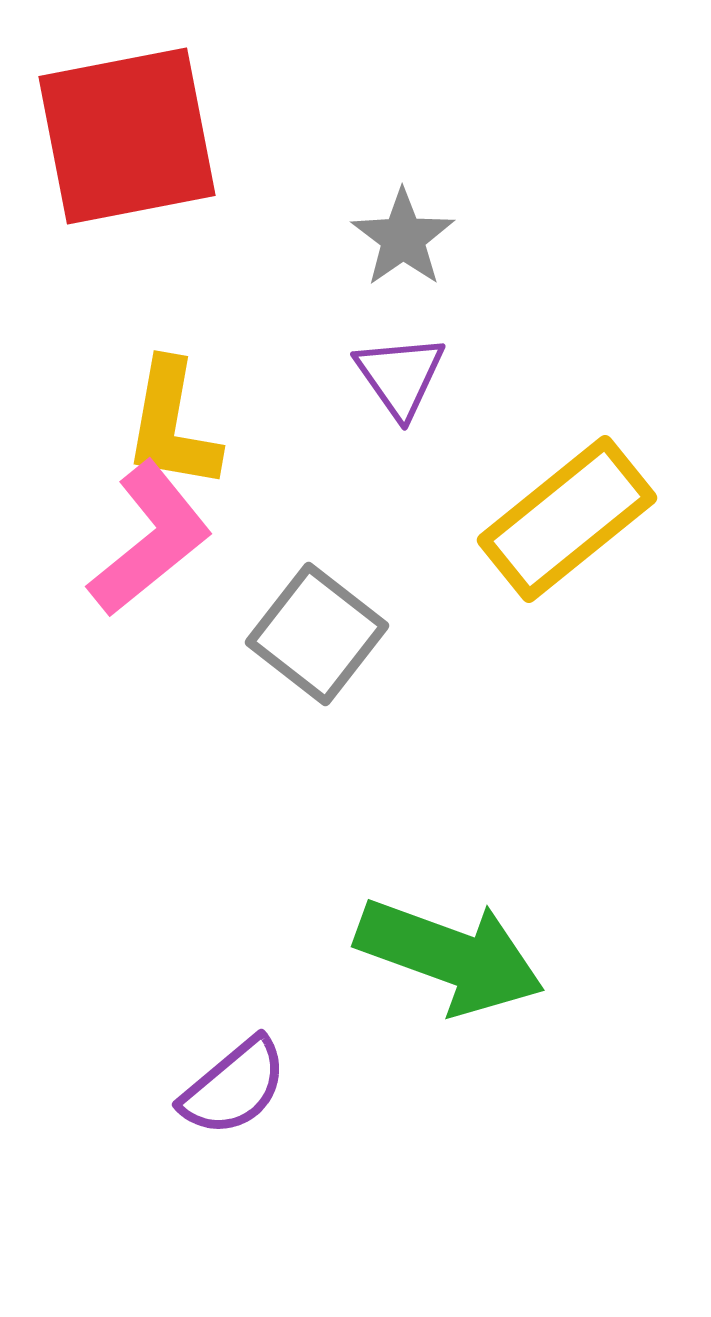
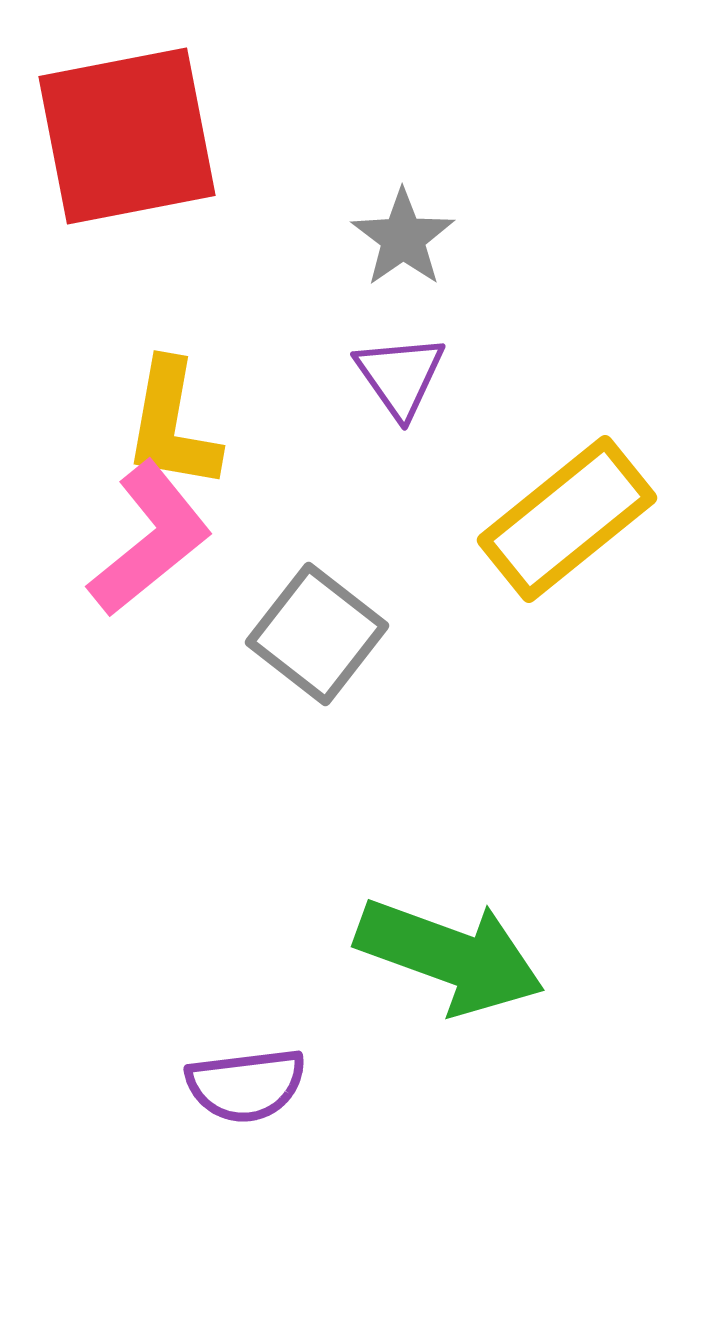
purple semicircle: moved 12 px right, 2 px up; rotated 33 degrees clockwise
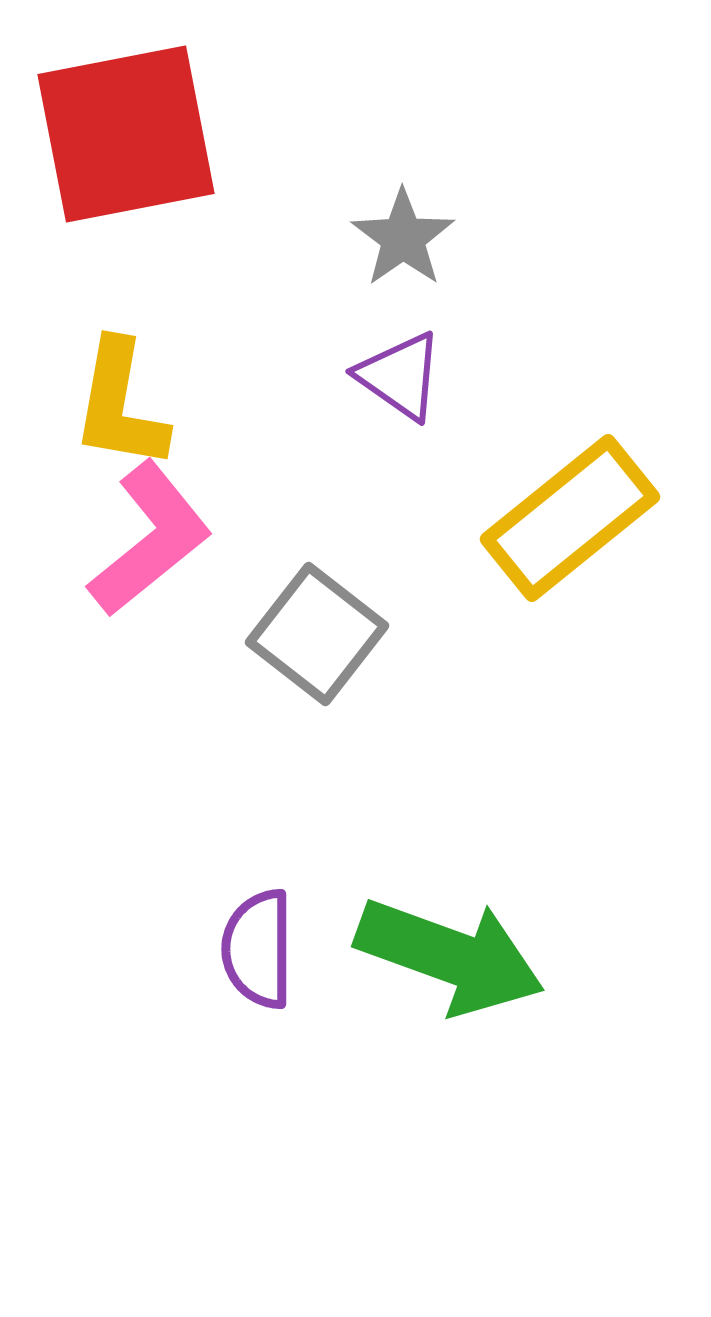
red square: moved 1 px left, 2 px up
purple triangle: rotated 20 degrees counterclockwise
yellow L-shape: moved 52 px left, 20 px up
yellow rectangle: moved 3 px right, 1 px up
purple semicircle: moved 12 px right, 136 px up; rotated 97 degrees clockwise
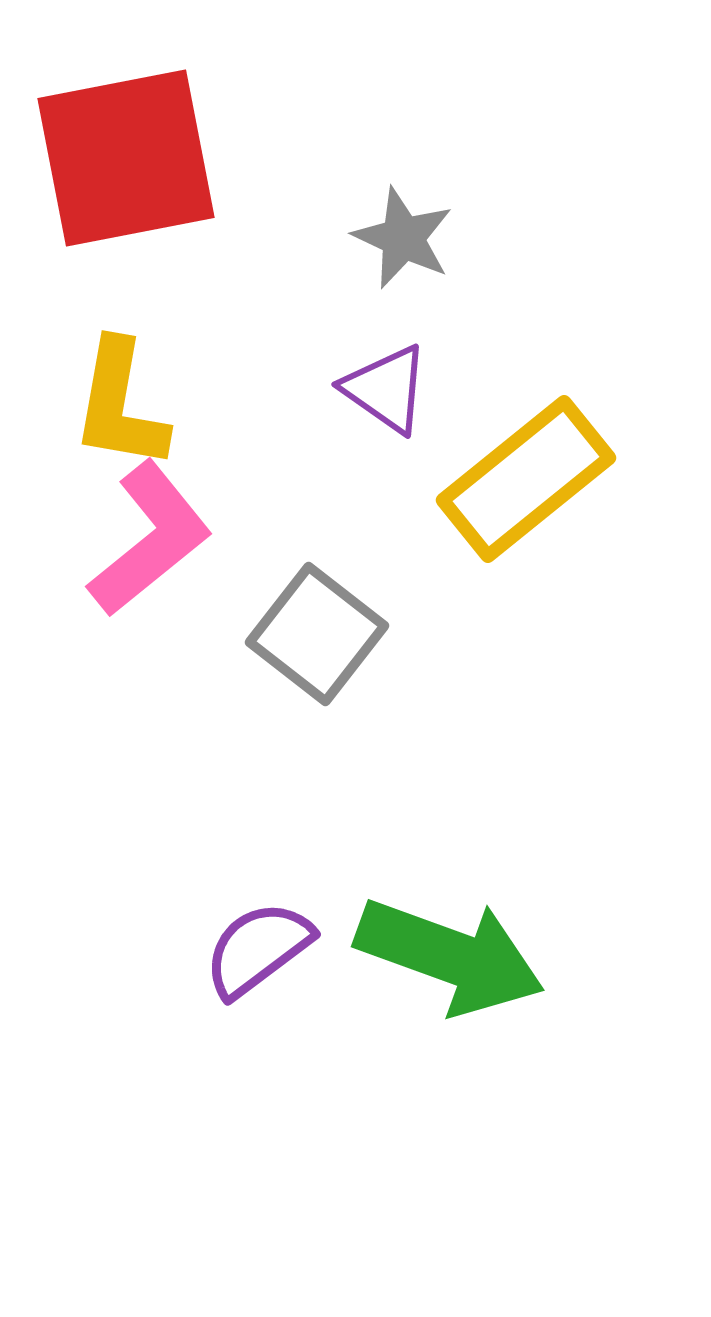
red square: moved 24 px down
gray star: rotated 12 degrees counterclockwise
purple triangle: moved 14 px left, 13 px down
yellow rectangle: moved 44 px left, 39 px up
purple semicircle: rotated 53 degrees clockwise
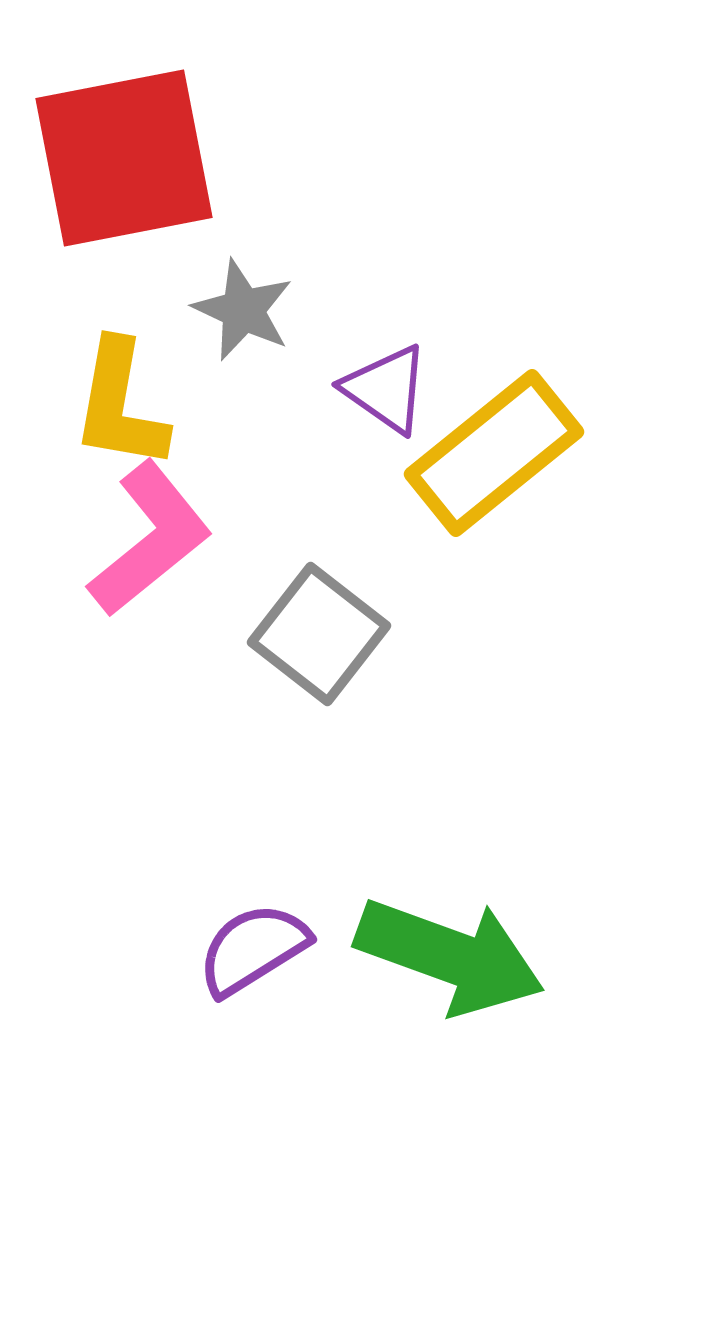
red square: moved 2 px left
gray star: moved 160 px left, 72 px down
yellow rectangle: moved 32 px left, 26 px up
gray square: moved 2 px right
purple semicircle: moved 5 px left; rotated 5 degrees clockwise
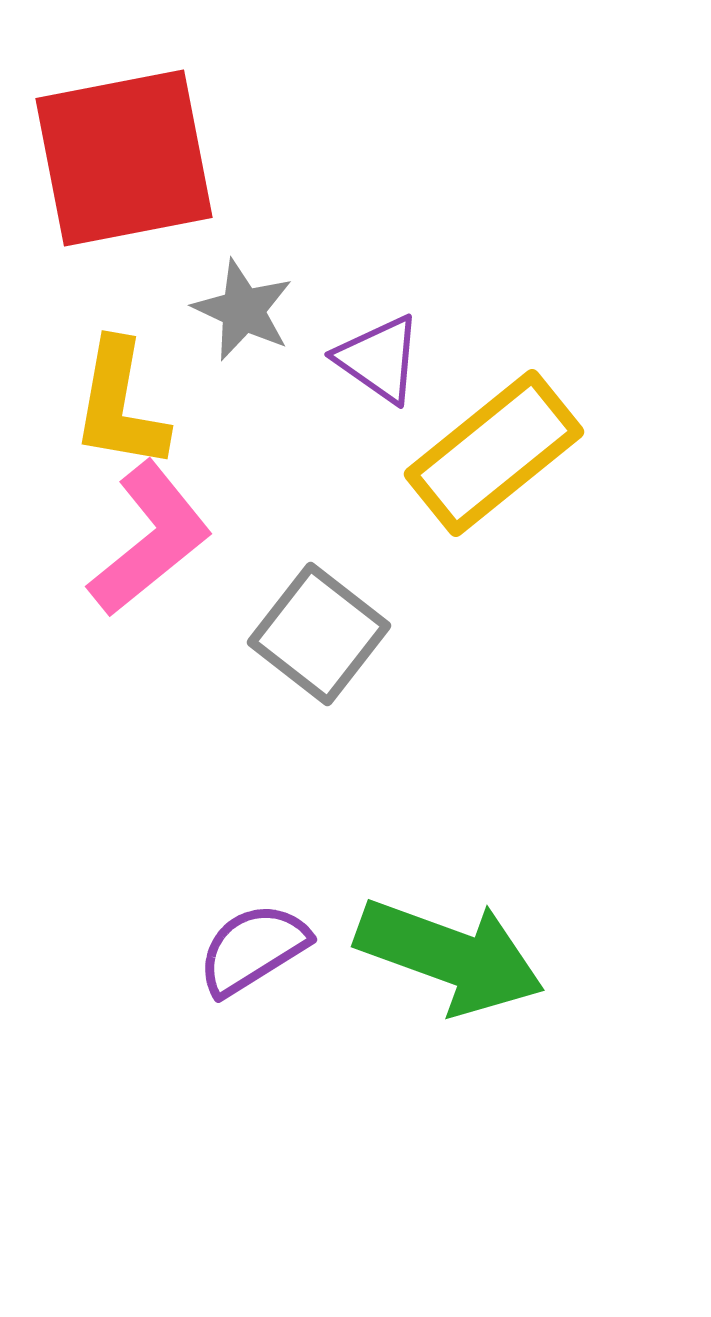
purple triangle: moved 7 px left, 30 px up
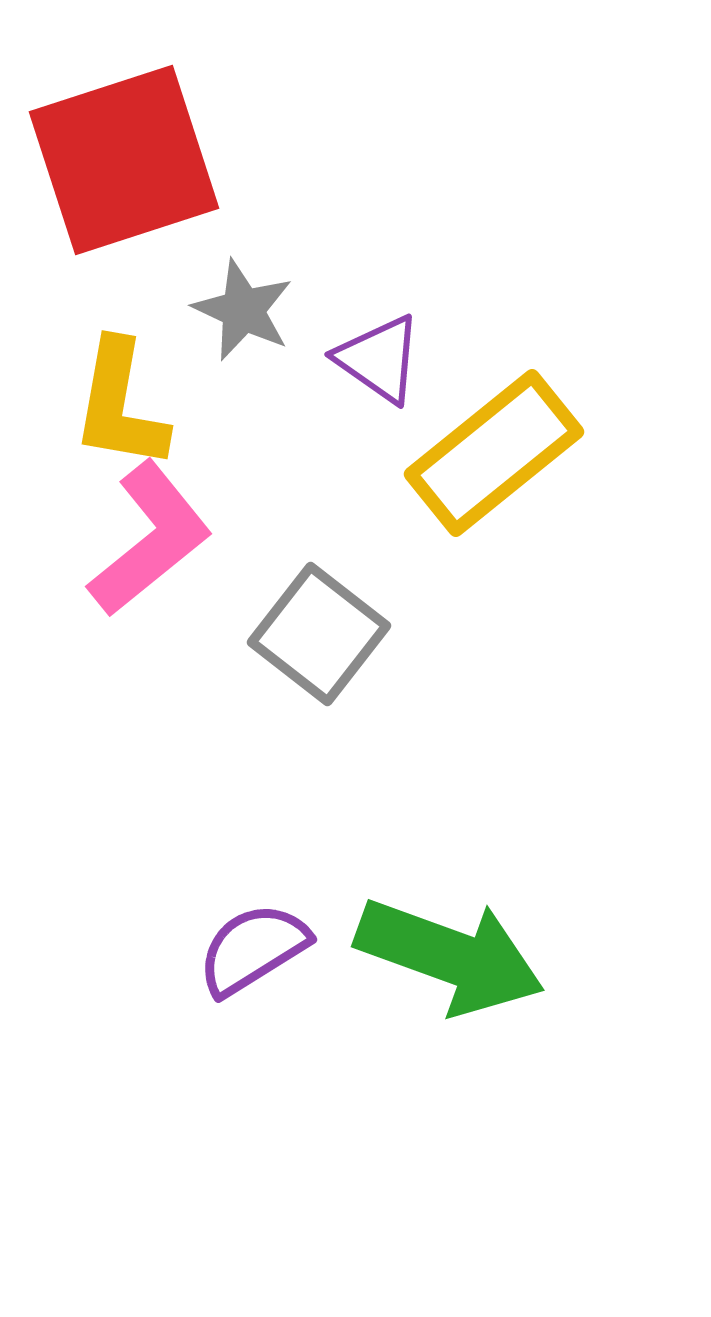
red square: moved 2 px down; rotated 7 degrees counterclockwise
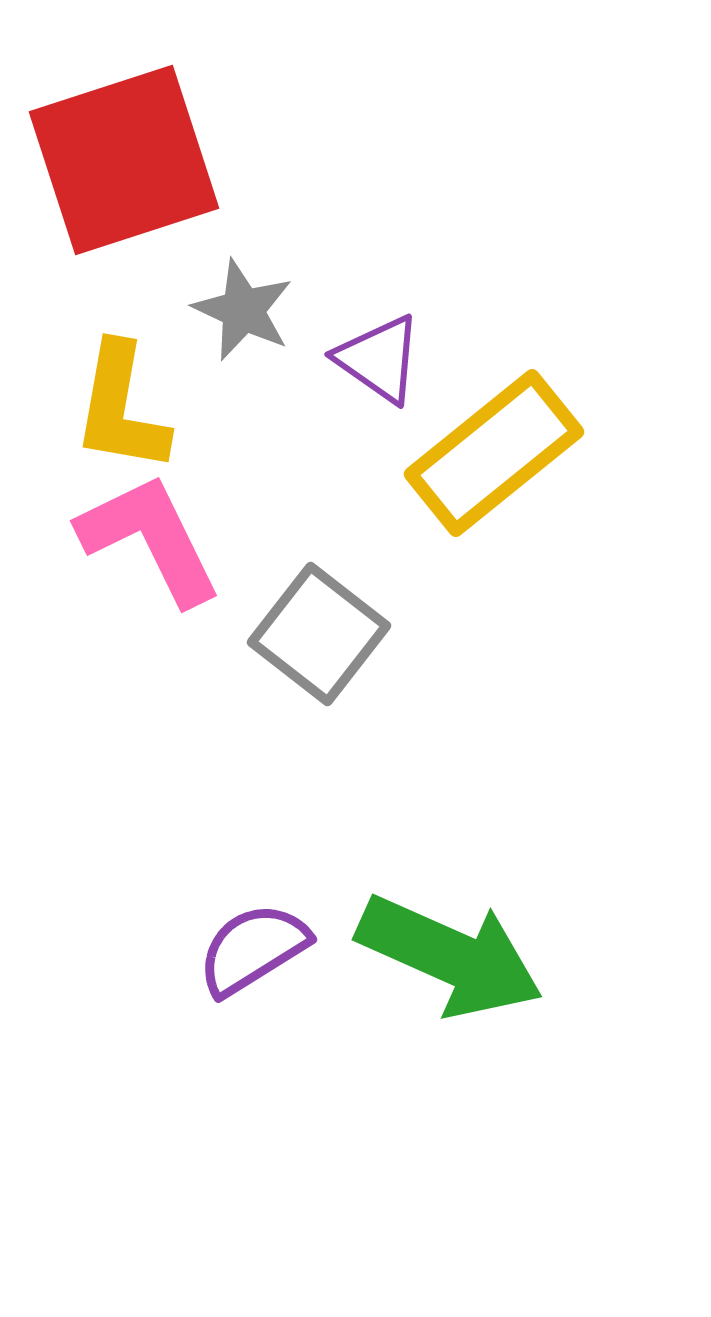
yellow L-shape: moved 1 px right, 3 px down
pink L-shape: rotated 77 degrees counterclockwise
green arrow: rotated 4 degrees clockwise
